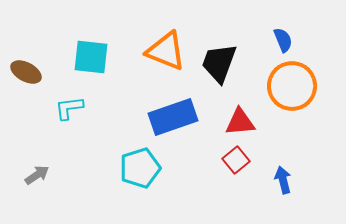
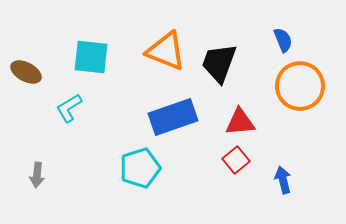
orange circle: moved 8 px right
cyan L-shape: rotated 24 degrees counterclockwise
gray arrow: rotated 130 degrees clockwise
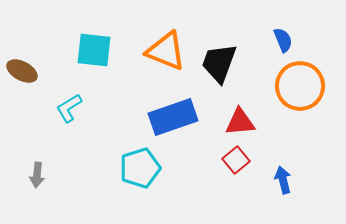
cyan square: moved 3 px right, 7 px up
brown ellipse: moved 4 px left, 1 px up
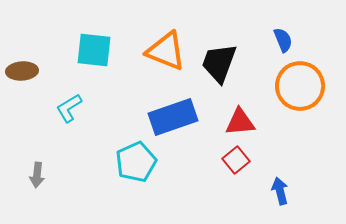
brown ellipse: rotated 32 degrees counterclockwise
cyan pentagon: moved 4 px left, 6 px up; rotated 6 degrees counterclockwise
blue arrow: moved 3 px left, 11 px down
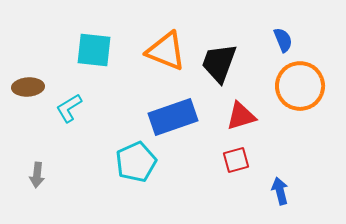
brown ellipse: moved 6 px right, 16 px down
red triangle: moved 1 px right, 6 px up; rotated 12 degrees counterclockwise
red square: rotated 24 degrees clockwise
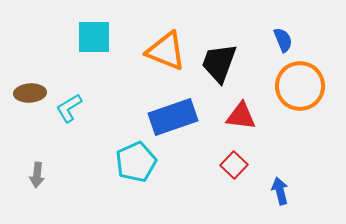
cyan square: moved 13 px up; rotated 6 degrees counterclockwise
brown ellipse: moved 2 px right, 6 px down
red triangle: rotated 24 degrees clockwise
red square: moved 2 px left, 5 px down; rotated 32 degrees counterclockwise
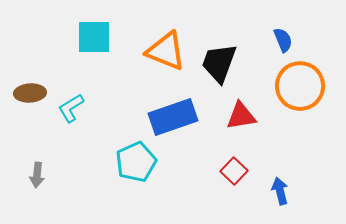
cyan L-shape: moved 2 px right
red triangle: rotated 16 degrees counterclockwise
red square: moved 6 px down
